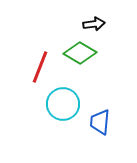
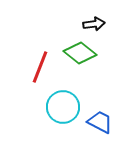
green diamond: rotated 8 degrees clockwise
cyan circle: moved 3 px down
blue trapezoid: rotated 112 degrees clockwise
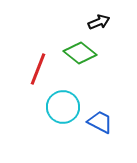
black arrow: moved 5 px right, 2 px up; rotated 15 degrees counterclockwise
red line: moved 2 px left, 2 px down
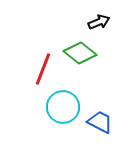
red line: moved 5 px right
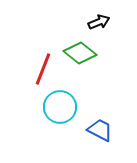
cyan circle: moved 3 px left
blue trapezoid: moved 8 px down
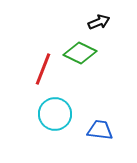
green diamond: rotated 12 degrees counterclockwise
cyan circle: moved 5 px left, 7 px down
blue trapezoid: rotated 20 degrees counterclockwise
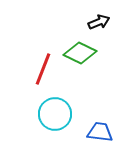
blue trapezoid: moved 2 px down
